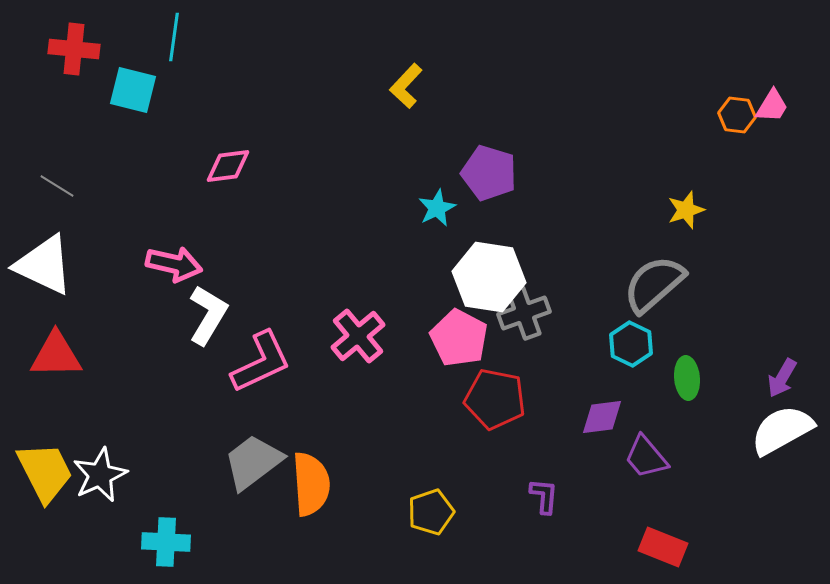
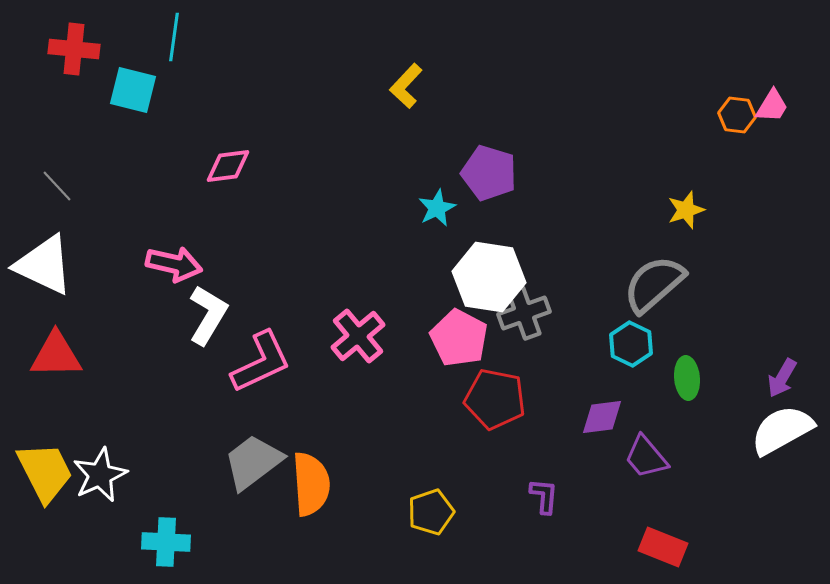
gray line: rotated 15 degrees clockwise
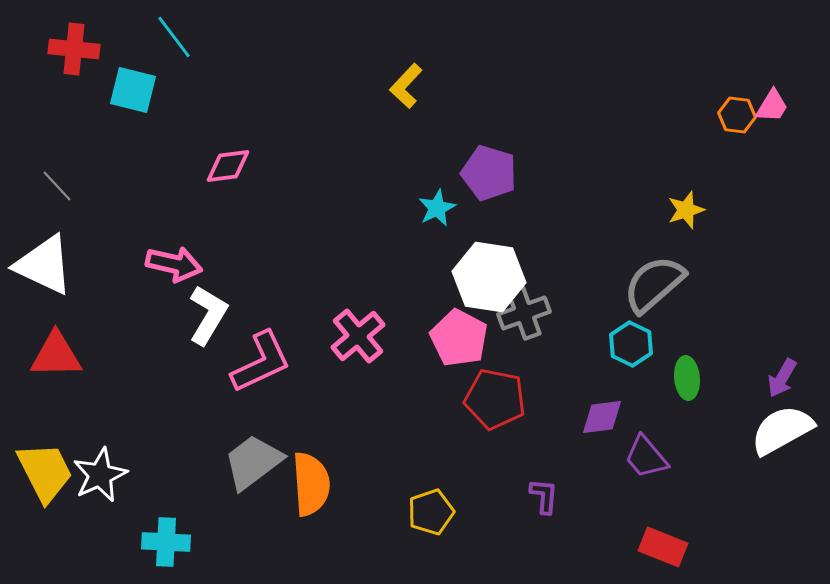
cyan line: rotated 45 degrees counterclockwise
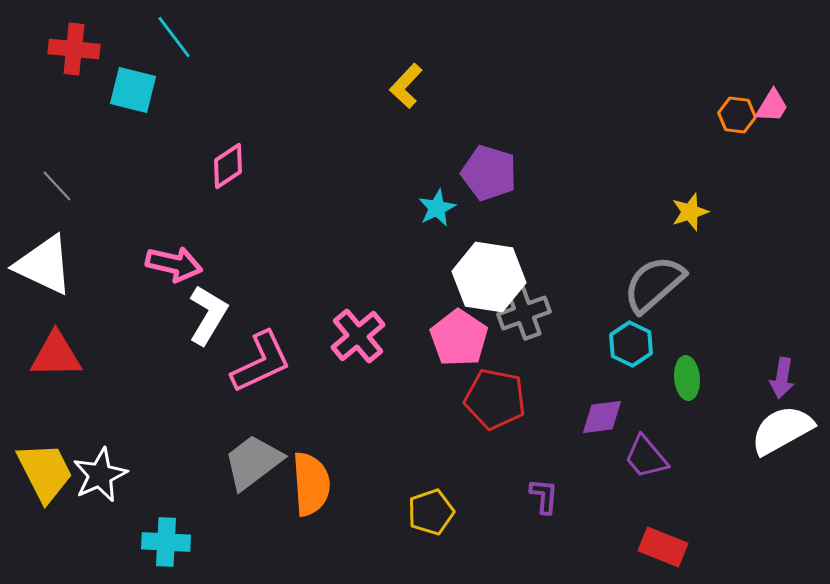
pink diamond: rotated 27 degrees counterclockwise
yellow star: moved 4 px right, 2 px down
pink pentagon: rotated 6 degrees clockwise
purple arrow: rotated 21 degrees counterclockwise
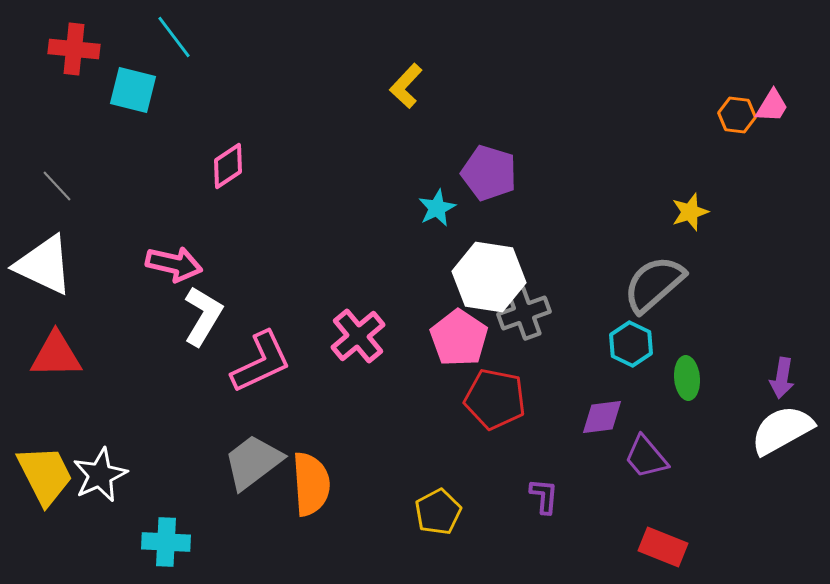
white L-shape: moved 5 px left, 1 px down
yellow trapezoid: moved 3 px down
yellow pentagon: moved 7 px right; rotated 9 degrees counterclockwise
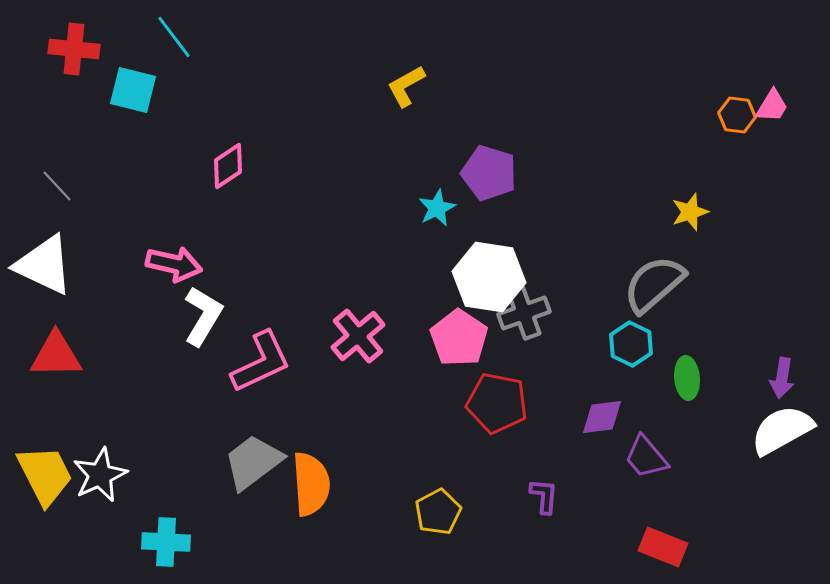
yellow L-shape: rotated 18 degrees clockwise
red pentagon: moved 2 px right, 4 px down
